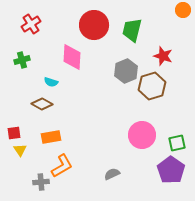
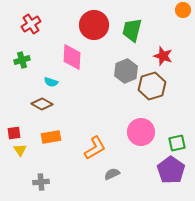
pink circle: moved 1 px left, 3 px up
orange L-shape: moved 33 px right, 18 px up
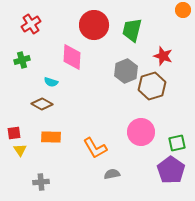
orange rectangle: rotated 12 degrees clockwise
orange L-shape: rotated 90 degrees clockwise
gray semicircle: rotated 14 degrees clockwise
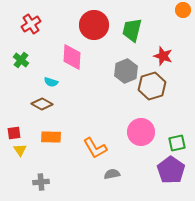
green cross: moved 1 px left; rotated 35 degrees counterclockwise
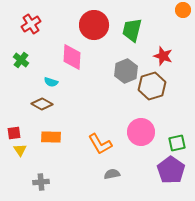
orange L-shape: moved 5 px right, 4 px up
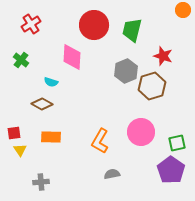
orange L-shape: moved 3 px up; rotated 60 degrees clockwise
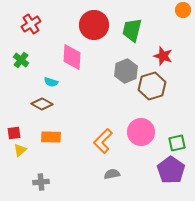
orange L-shape: moved 3 px right; rotated 15 degrees clockwise
yellow triangle: rotated 24 degrees clockwise
